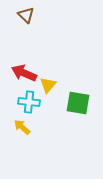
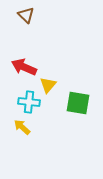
red arrow: moved 6 px up
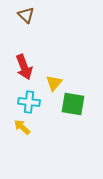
red arrow: rotated 135 degrees counterclockwise
yellow triangle: moved 6 px right, 2 px up
green square: moved 5 px left, 1 px down
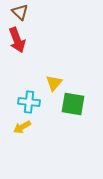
brown triangle: moved 6 px left, 3 px up
red arrow: moved 7 px left, 27 px up
yellow arrow: rotated 72 degrees counterclockwise
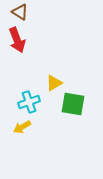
brown triangle: rotated 12 degrees counterclockwise
yellow triangle: rotated 18 degrees clockwise
cyan cross: rotated 25 degrees counterclockwise
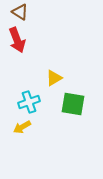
yellow triangle: moved 5 px up
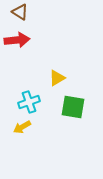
red arrow: rotated 75 degrees counterclockwise
yellow triangle: moved 3 px right
green square: moved 3 px down
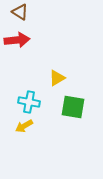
cyan cross: rotated 30 degrees clockwise
yellow arrow: moved 2 px right, 1 px up
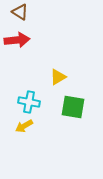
yellow triangle: moved 1 px right, 1 px up
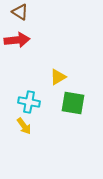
green square: moved 4 px up
yellow arrow: rotated 96 degrees counterclockwise
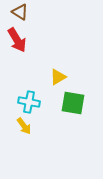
red arrow: rotated 65 degrees clockwise
